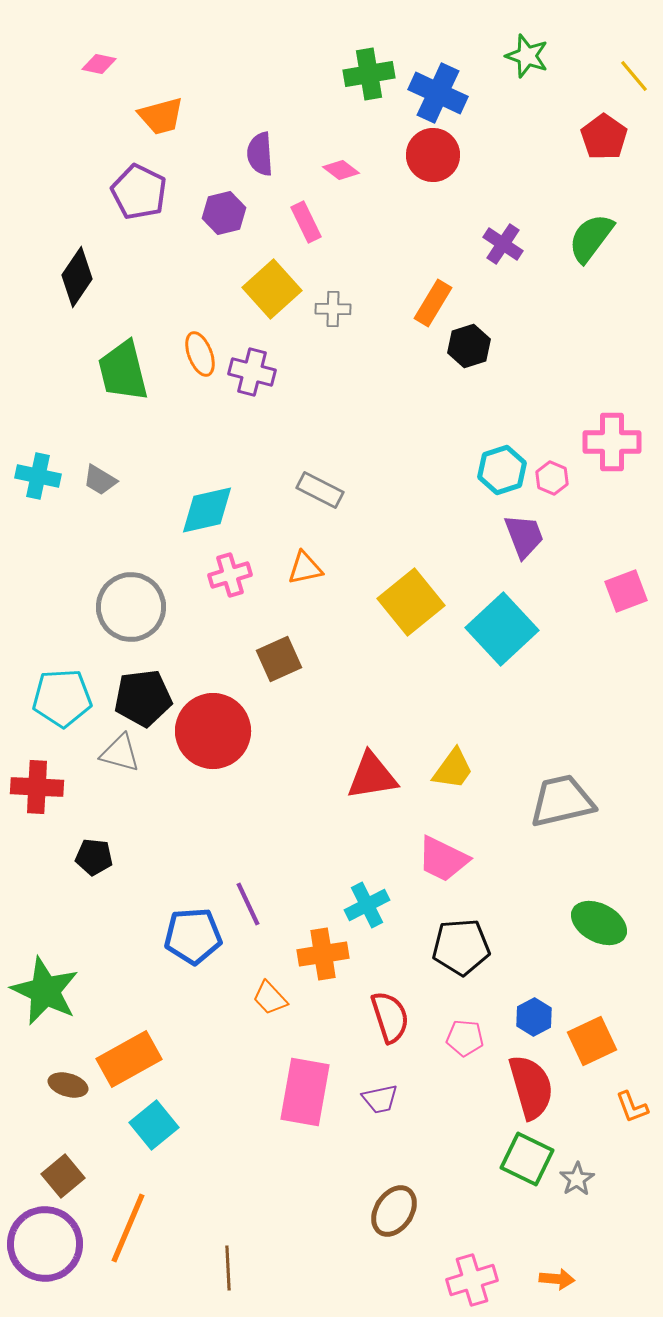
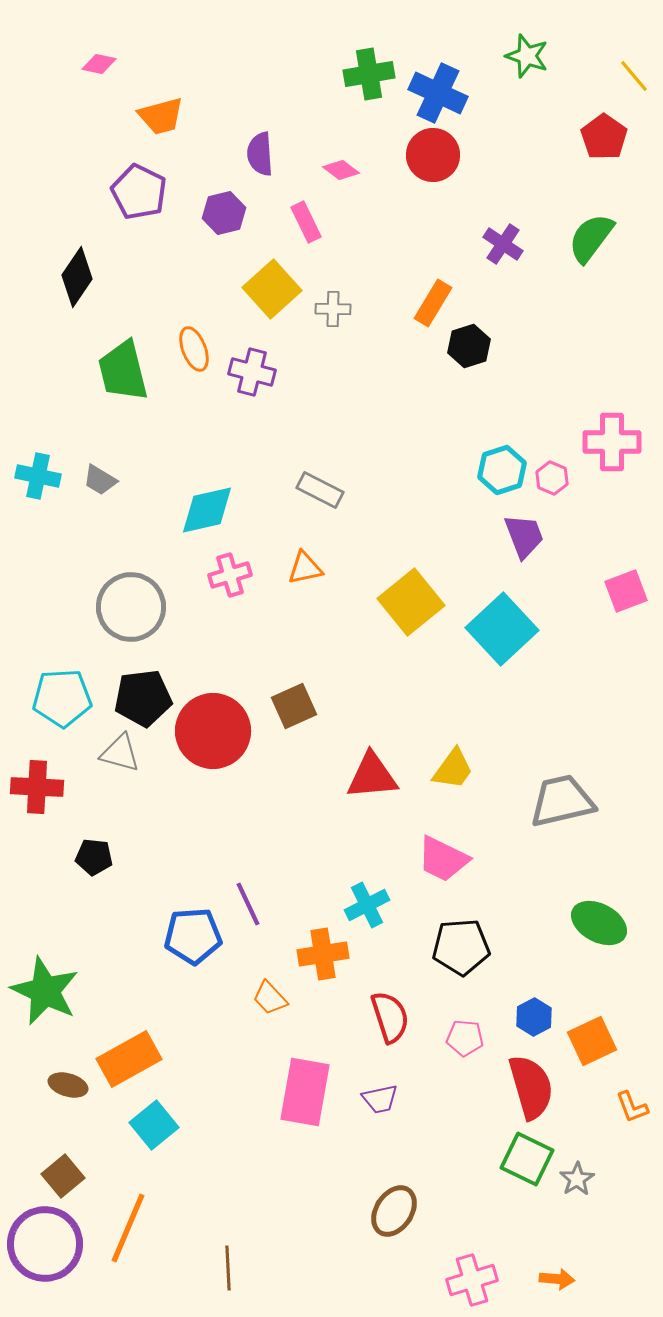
orange ellipse at (200, 354): moved 6 px left, 5 px up
brown square at (279, 659): moved 15 px right, 47 px down
red triangle at (372, 776): rotated 4 degrees clockwise
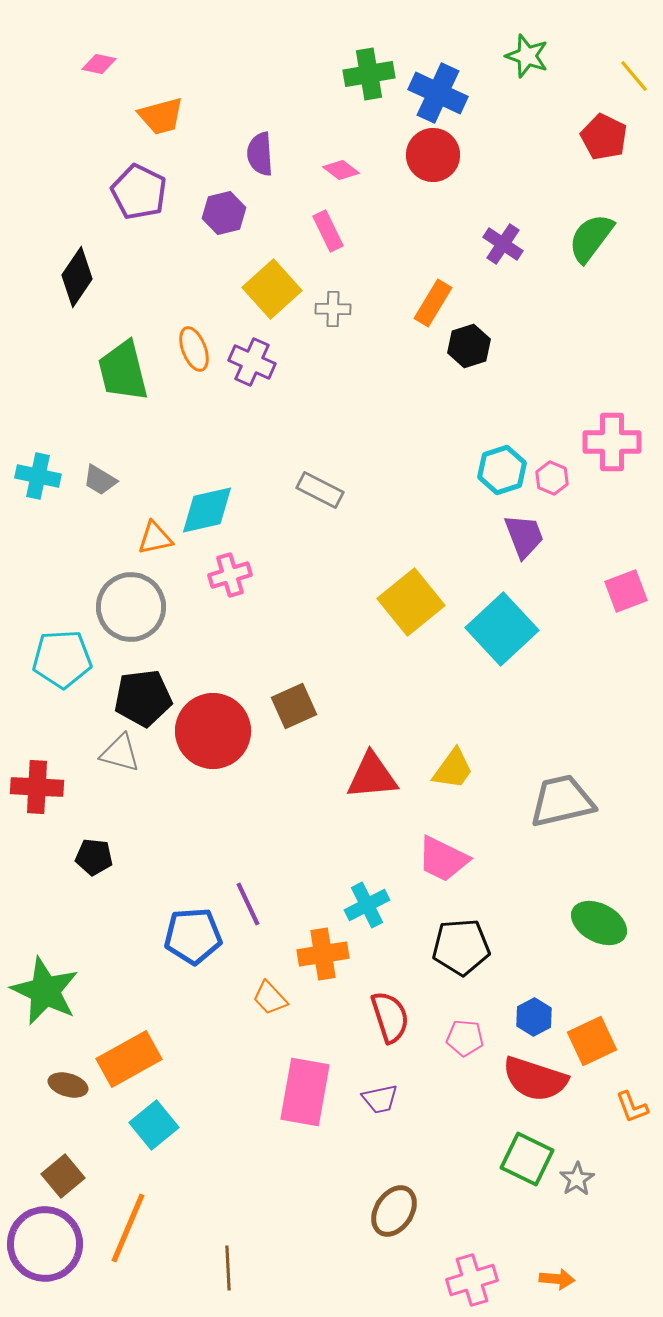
red pentagon at (604, 137): rotated 9 degrees counterclockwise
pink rectangle at (306, 222): moved 22 px right, 9 px down
purple cross at (252, 372): moved 10 px up; rotated 9 degrees clockwise
orange triangle at (305, 568): moved 150 px left, 30 px up
cyan pentagon at (62, 698): moved 39 px up
red semicircle at (531, 1087): moved 4 px right, 8 px up; rotated 124 degrees clockwise
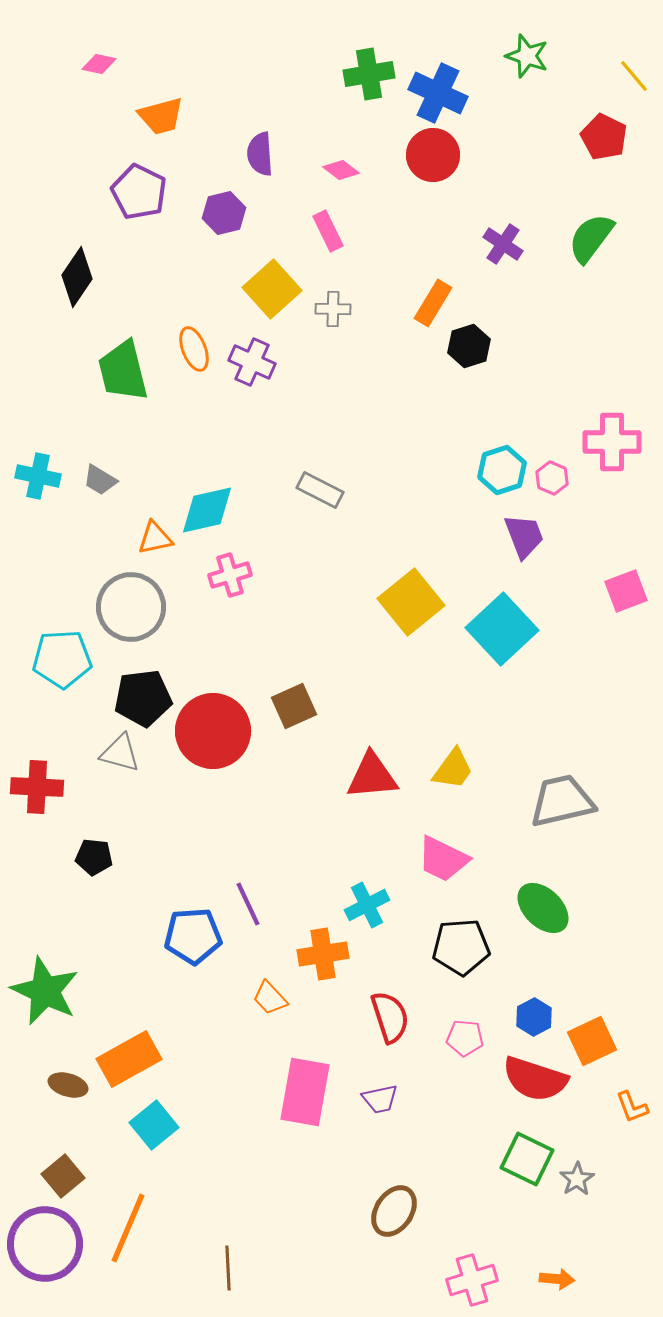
green ellipse at (599, 923): moved 56 px left, 15 px up; rotated 16 degrees clockwise
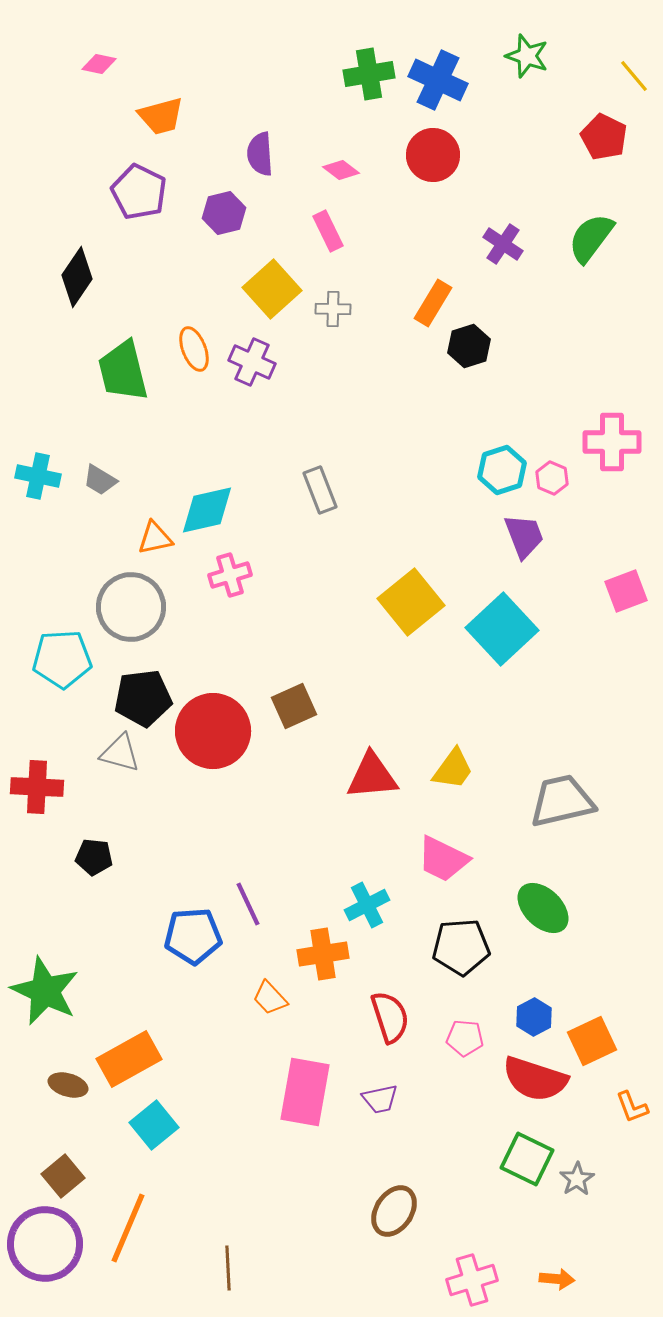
blue cross at (438, 93): moved 13 px up
gray rectangle at (320, 490): rotated 42 degrees clockwise
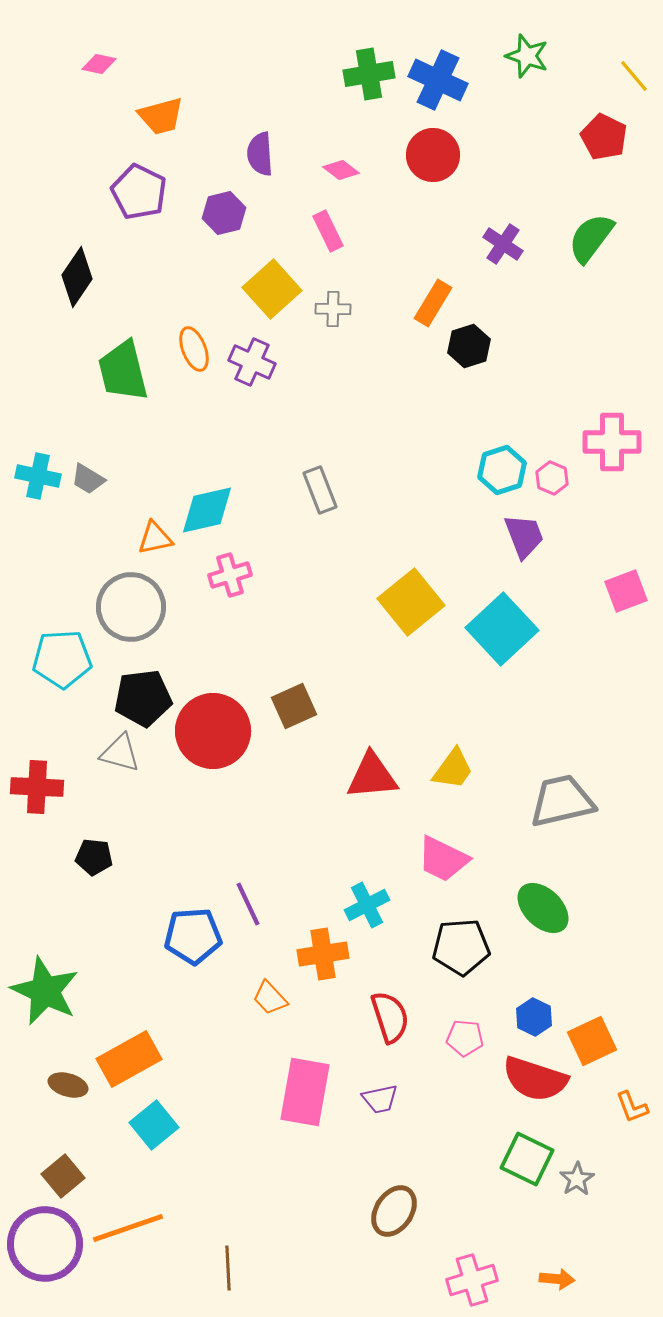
gray trapezoid at (100, 480): moved 12 px left, 1 px up
blue hexagon at (534, 1017): rotated 6 degrees counterclockwise
orange line at (128, 1228): rotated 48 degrees clockwise
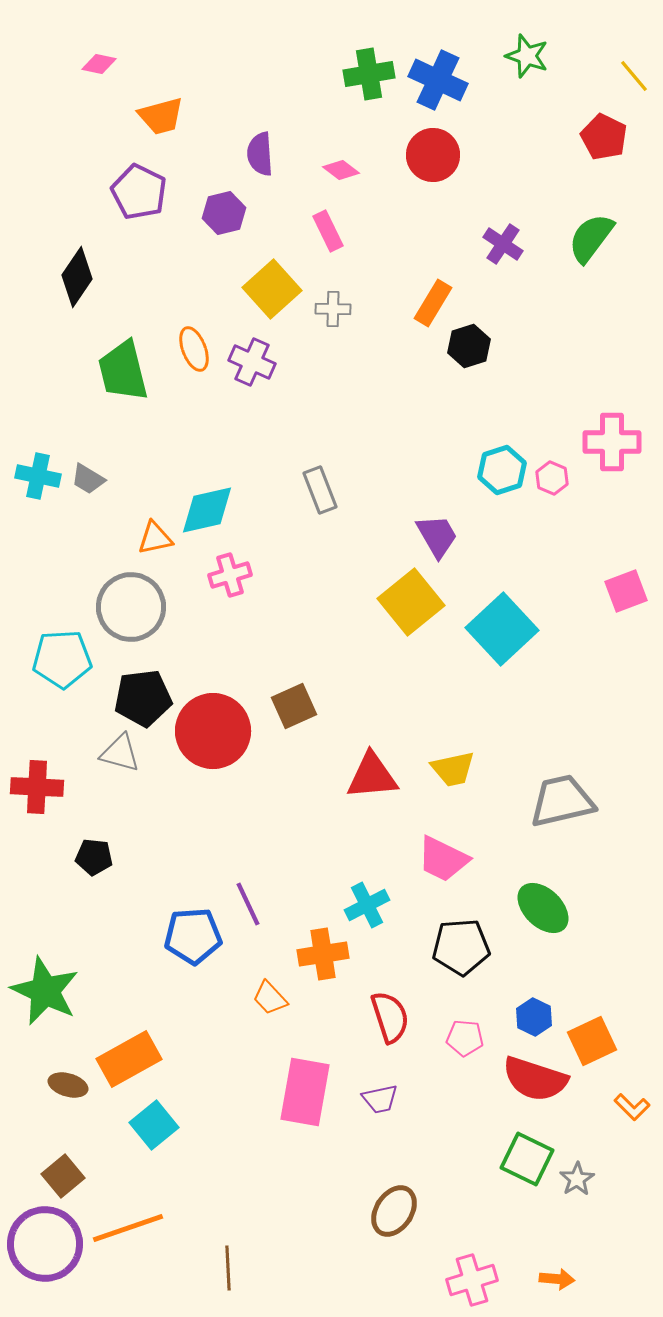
purple trapezoid at (524, 536): moved 87 px left; rotated 9 degrees counterclockwise
yellow trapezoid at (453, 769): rotated 42 degrees clockwise
orange L-shape at (632, 1107): rotated 24 degrees counterclockwise
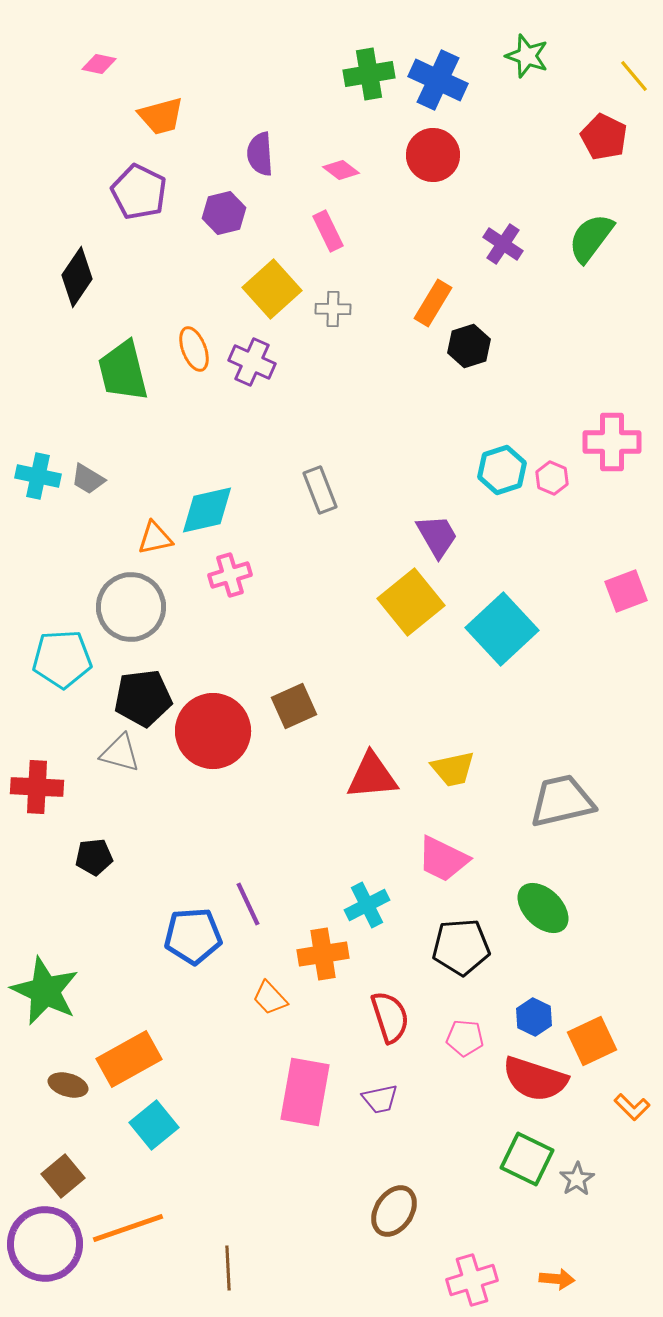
black pentagon at (94, 857): rotated 12 degrees counterclockwise
